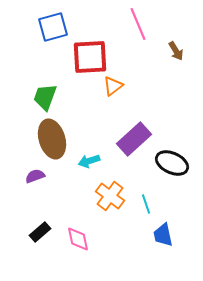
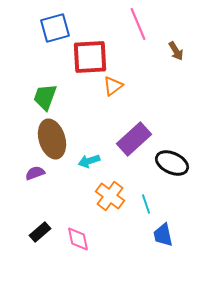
blue square: moved 2 px right, 1 px down
purple semicircle: moved 3 px up
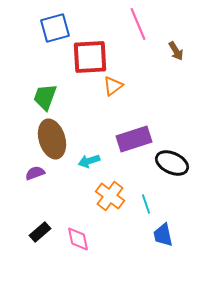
purple rectangle: rotated 24 degrees clockwise
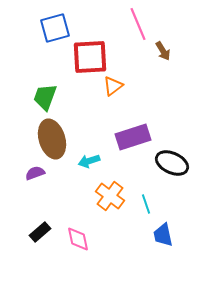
brown arrow: moved 13 px left
purple rectangle: moved 1 px left, 2 px up
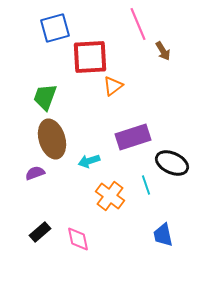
cyan line: moved 19 px up
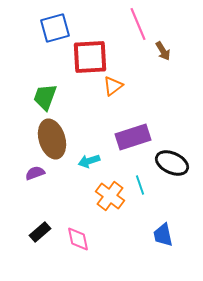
cyan line: moved 6 px left
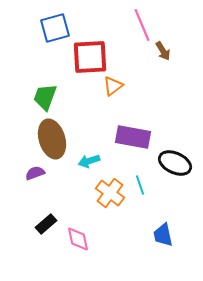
pink line: moved 4 px right, 1 px down
purple rectangle: rotated 28 degrees clockwise
black ellipse: moved 3 px right
orange cross: moved 3 px up
black rectangle: moved 6 px right, 8 px up
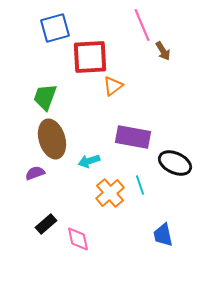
orange cross: rotated 12 degrees clockwise
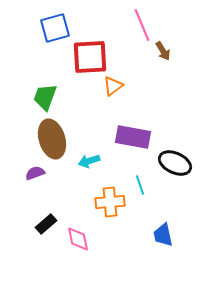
orange cross: moved 9 px down; rotated 36 degrees clockwise
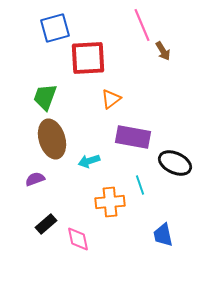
red square: moved 2 px left, 1 px down
orange triangle: moved 2 px left, 13 px down
purple semicircle: moved 6 px down
